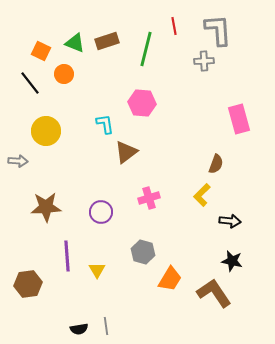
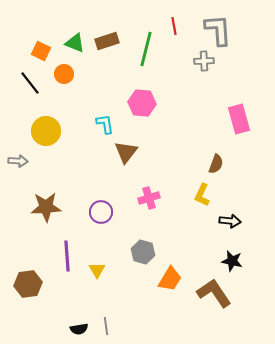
brown triangle: rotated 15 degrees counterclockwise
yellow L-shape: rotated 20 degrees counterclockwise
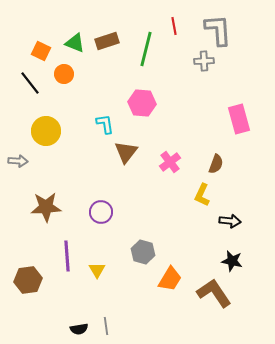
pink cross: moved 21 px right, 36 px up; rotated 20 degrees counterclockwise
brown hexagon: moved 4 px up
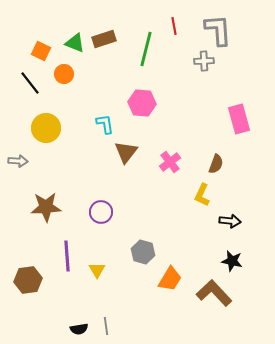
brown rectangle: moved 3 px left, 2 px up
yellow circle: moved 3 px up
brown L-shape: rotated 9 degrees counterclockwise
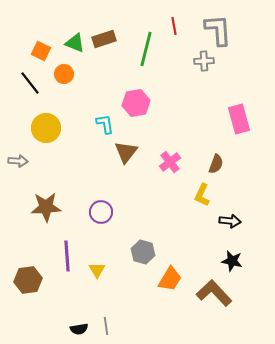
pink hexagon: moved 6 px left; rotated 16 degrees counterclockwise
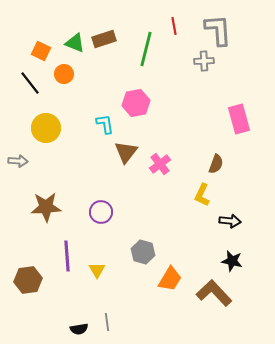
pink cross: moved 10 px left, 2 px down
gray line: moved 1 px right, 4 px up
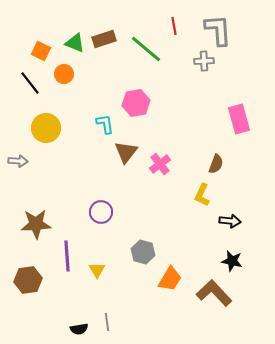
green line: rotated 64 degrees counterclockwise
brown star: moved 10 px left, 17 px down
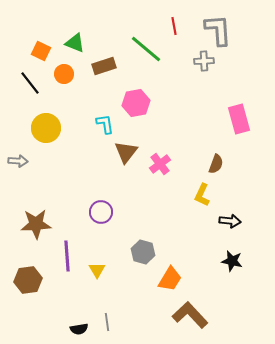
brown rectangle: moved 27 px down
brown L-shape: moved 24 px left, 22 px down
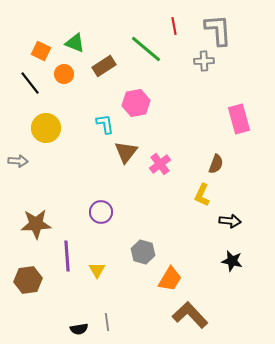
brown rectangle: rotated 15 degrees counterclockwise
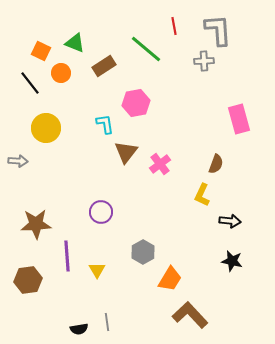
orange circle: moved 3 px left, 1 px up
gray hexagon: rotated 15 degrees clockwise
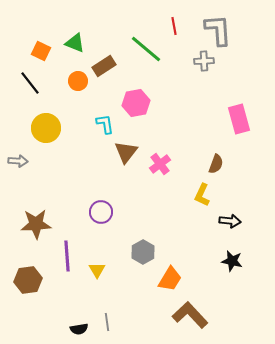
orange circle: moved 17 px right, 8 px down
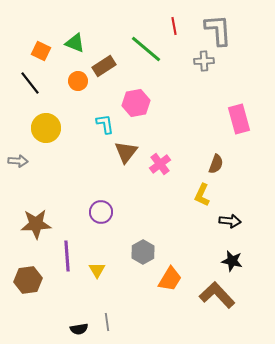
brown L-shape: moved 27 px right, 20 px up
